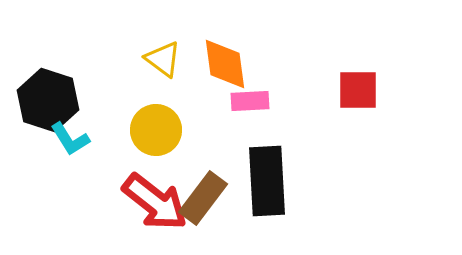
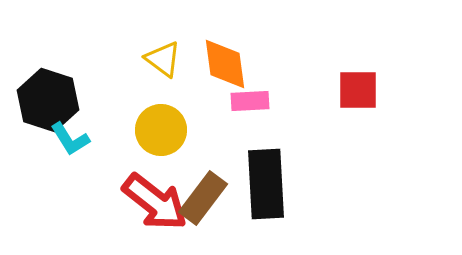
yellow circle: moved 5 px right
black rectangle: moved 1 px left, 3 px down
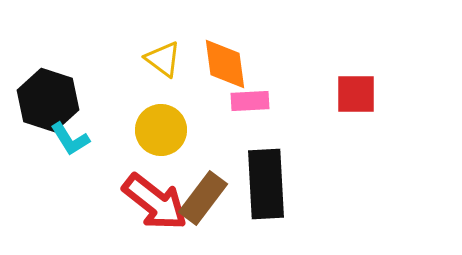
red square: moved 2 px left, 4 px down
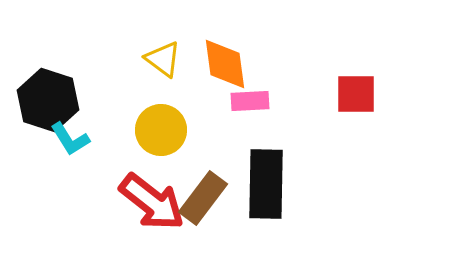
black rectangle: rotated 4 degrees clockwise
red arrow: moved 3 px left
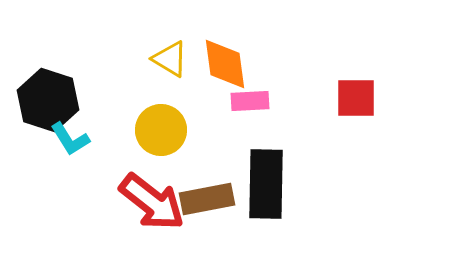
yellow triangle: moved 7 px right; rotated 6 degrees counterclockwise
red square: moved 4 px down
brown rectangle: moved 4 px right, 1 px down; rotated 42 degrees clockwise
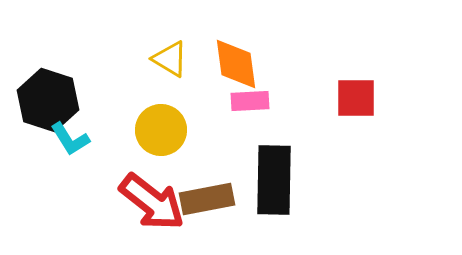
orange diamond: moved 11 px right
black rectangle: moved 8 px right, 4 px up
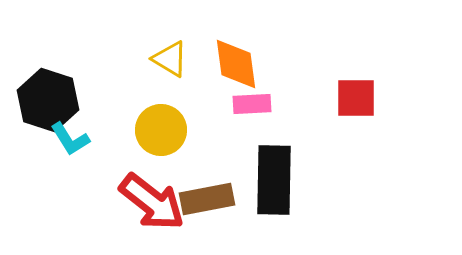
pink rectangle: moved 2 px right, 3 px down
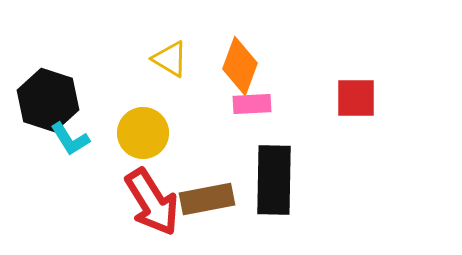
orange diamond: moved 4 px right, 2 px down; rotated 28 degrees clockwise
yellow circle: moved 18 px left, 3 px down
red arrow: rotated 20 degrees clockwise
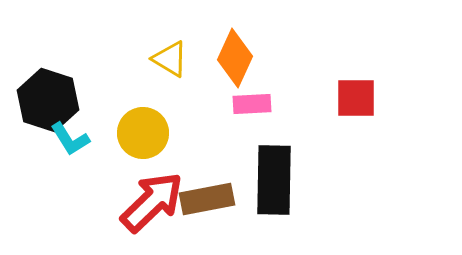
orange diamond: moved 5 px left, 8 px up; rotated 4 degrees clockwise
red arrow: rotated 102 degrees counterclockwise
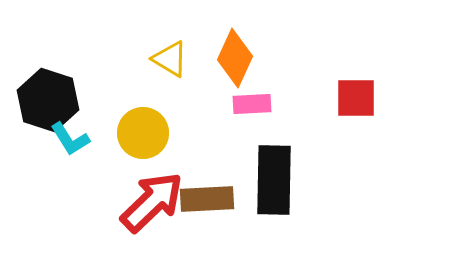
brown rectangle: rotated 8 degrees clockwise
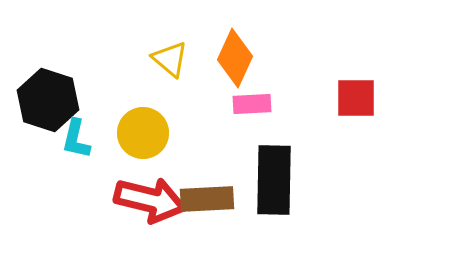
yellow triangle: rotated 9 degrees clockwise
cyan L-shape: moved 6 px right; rotated 45 degrees clockwise
red arrow: moved 2 px left, 2 px up; rotated 58 degrees clockwise
